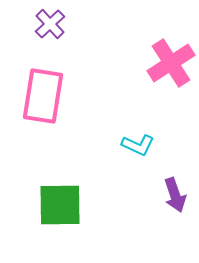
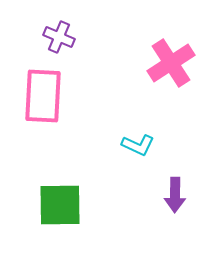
purple cross: moved 9 px right, 13 px down; rotated 24 degrees counterclockwise
pink rectangle: rotated 6 degrees counterclockwise
purple arrow: rotated 20 degrees clockwise
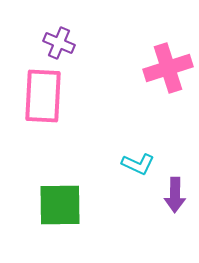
purple cross: moved 6 px down
pink cross: moved 3 px left, 5 px down; rotated 15 degrees clockwise
cyan L-shape: moved 19 px down
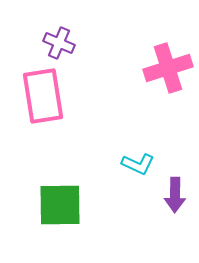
pink rectangle: rotated 12 degrees counterclockwise
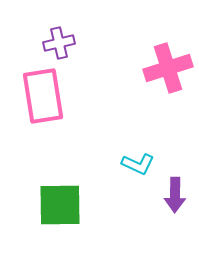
purple cross: rotated 36 degrees counterclockwise
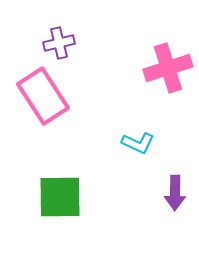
pink rectangle: rotated 24 degrees counterclockwise
cyan L-shape: moved 21 px up
purple arrow: moved 2 px up
green square: moved 8 px up
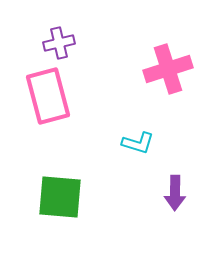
pink cross: moved 1 px down
pink rectangle: moved 5 px right; rotated 18 degrees clockwise
cyan L-shape: rotated 8 degrees counterclockwise
green square: rotated 6 degrees clockwise
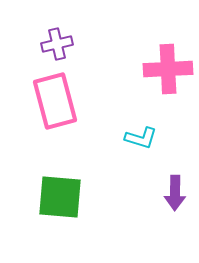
purple cross: moved 2 px left, 1 px down
pink cross: rotated 15 degrees clockwise
pink rectangle: moved 7 px right, 5 px down
cyan L-shape: moved 3 px right, 5 px up
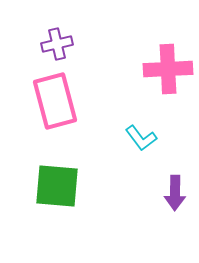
cyan L-shape: rotated 36 degrees clockwise
green square: moved 3 px left, 11 px up
